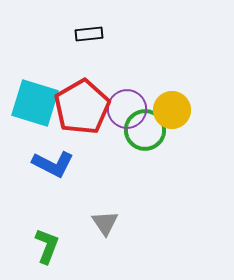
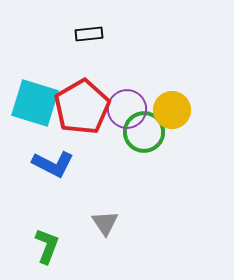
green circle: moved 1 px left, 2 px down
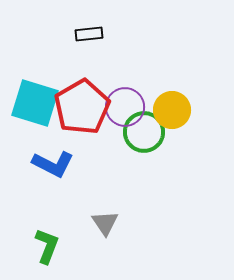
purple circle: moved 2 px left, 2 px up
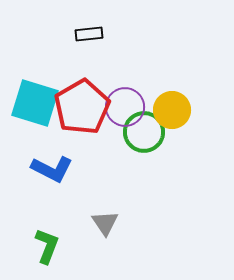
blue L-shape: moved 1 px left, 5 px down
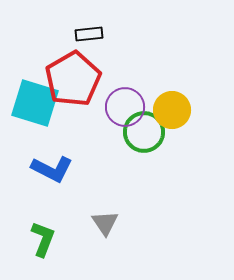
red pentagon: moved 9 px left, 28 px up
green L-shape: moved 4 px left, 7 px up
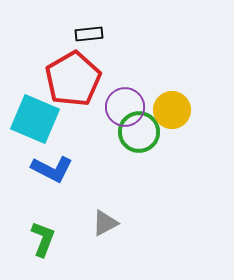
cyan square: moved 16 px down; rotated 6 degrees clockwise
green circle: moved 5 px left
gray triangle: rotated 36 degrees clockwise
